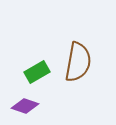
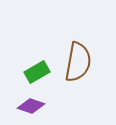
purple diamond: moved 6 px right
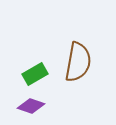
green rectangle: moved 2 px left, 2 px down
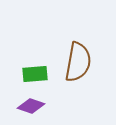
green rectangle: rotated 25 degrees clockwise
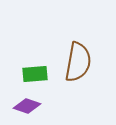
purple diamond: moved 4 px left
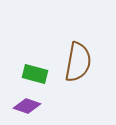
green rectangle: rotated 20 degrees clockwise
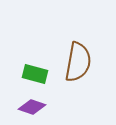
purple diamond: moved 5 px right, 1 px down
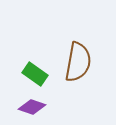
green rectangle: rotated 20 degrees clockwise
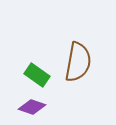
green rectangle: moved 2 px right, 1 px down
